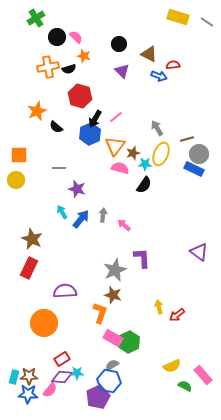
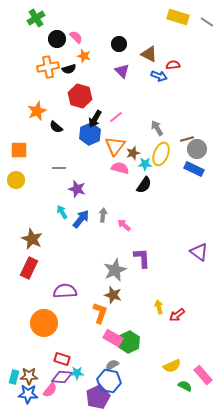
black circle at (57, 37): moved 2 px down
gray circle at (199, 154): moved 2 px left, 5 px up
orange square at (19, 155): moved 5 px up
red rectangle at (62, 359): rotated 49 degrees clockwise
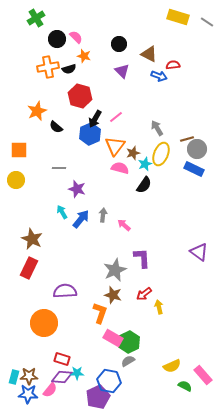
cyan star at (145, 164): rotated 24 degrees counterclockwise
red arrow at (177, 315): moved 33 px left, 21 px up
gray semicircle at (112, 365): moved 16 px right, 4 px up
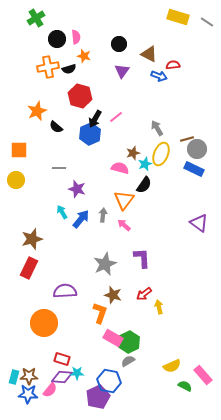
pink semicircle at (76, 37): rotated 40 degrees clockwise
purple triangle at (122, 71): rotated 21 degrees clockwise
orange triangle at (115, 146): moved 9 px right, 54 px down
brown star at (32, 239): rotated 30 degrees clockwise
purple triangle at (199, 252): moved 29 px up
gray star at (115, 270): moved 10 px left, 6 px up
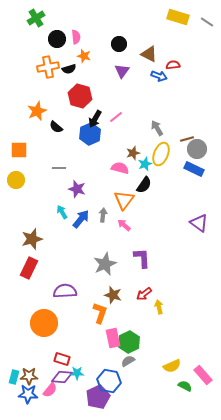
pink rectangle at (113, 338): rotated 48 degrees clockwise
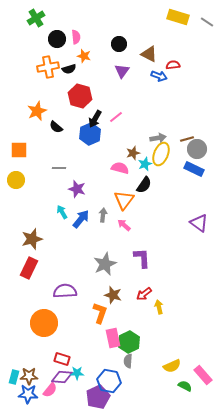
gray arrow at (157, 128): moved 1 px right, 10 px down; rotated 112 degrees clockwise
gray semicircle at (128, 361): rotated 56 degrees counterclockwise
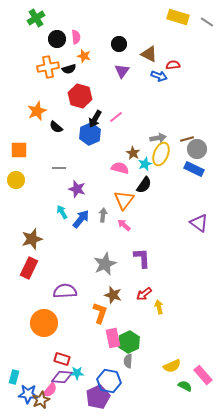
brown star at (133, 153): rotated 24 degrees counterclockwise
brown star at (29, 376): moved 12 px right, 24 px down; rotated 24 degrees counterclockwise
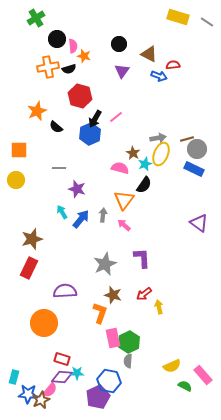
pink semicircle at (76, 37): moved 3 px left, 9 px down
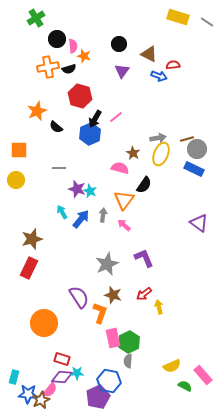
cyan star at (145, 164): moved 55 px left, 27 px down; rotated 24 degrees counterclockwise
purple L-shape at (142, 258): moved 2 px right; rotated 20 degrees counterclockwise
gray star at (105, 264): moved 2 px right
purple semicircle at (65, 291): moved 14 px right, 6 px down; rotated 60 degrees clockwise
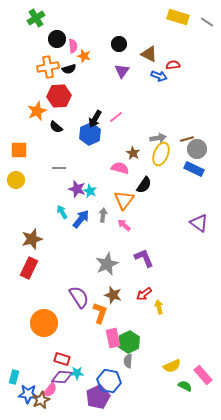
red hexagon at (80, 96): moved 21 px left; rotated 20 degrees counterclockwise
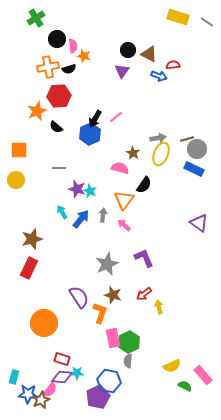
black circle at (119, 44): moved 9 px right, 6 px down
